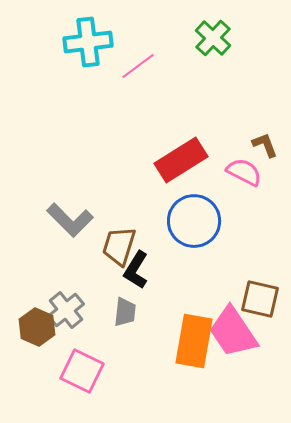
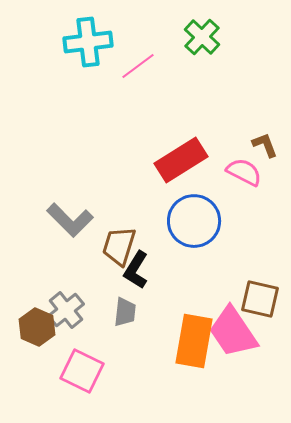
green cross: moved 11 px left, 1 px up
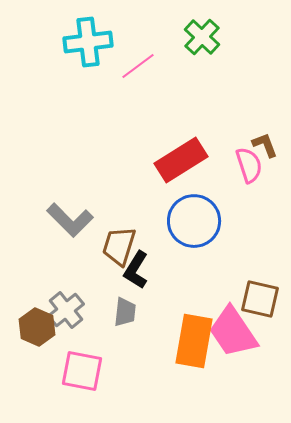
pink semicircle: moved 5 px right, 7 px up; rotated 45 degrees clockwise
pink square: rotated 15 degrees counterclockwise
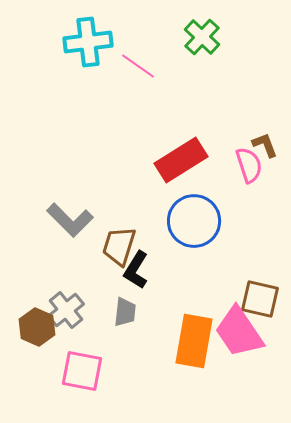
pink line: rotated 72 degrees clockwise
pink trapezoid: moved 6 px right
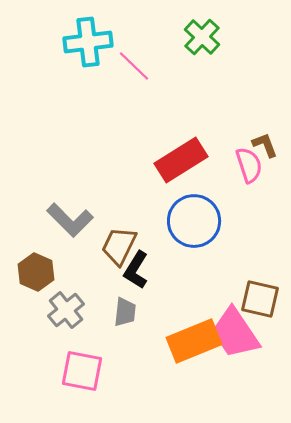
pink line: moved 4 px left; rotated 9 degrees clockwise
brown trapezoid: rotated 9 degrees clockwise
brown hexagon: moved 1 px left, 55 px up
pink trapezoid: moved 4 px left, 1 px down
orange rectangle: rotated 58 degrees clockwise
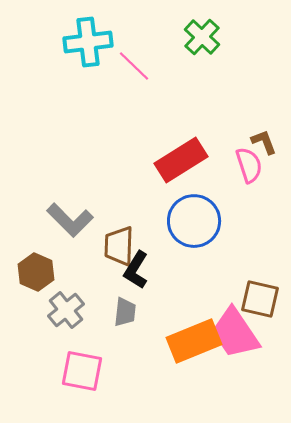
brown L-shape: moved 1 px left, 3 px up
brown trapezoid: rotated 24 degrees counterclockwise
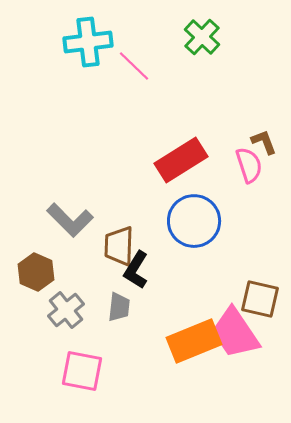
gray trapezoid: moved 6 px left, 5 px up
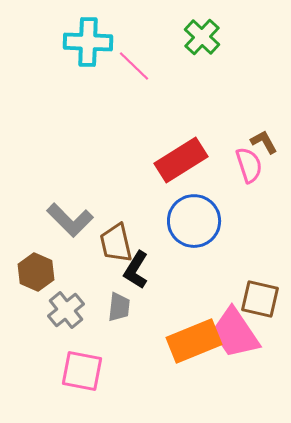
cyan cross: rotated 9 degrees clockwise
brown L-shape: rotated 8 degrees counterclockwise
brown trapezoid: moved 3 px left, 3 px up; rotated 15 degrees counterclockwise
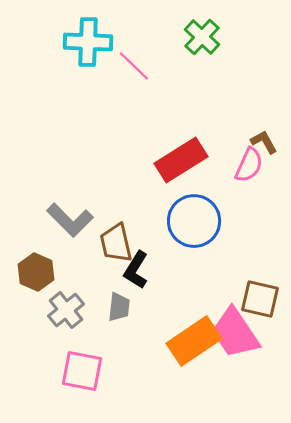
pink semicircle: rotated 42 degrees clockwise
orange rectangle: rotated 12 degrees counterclockwise
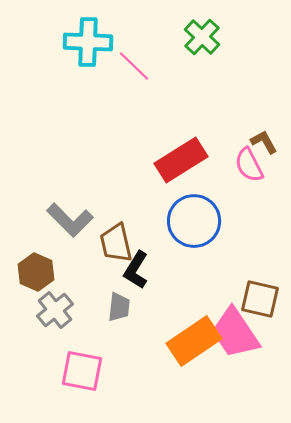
pink semicircle: rotated 129 degrees clockwise
gray cross: moved 11 px left
